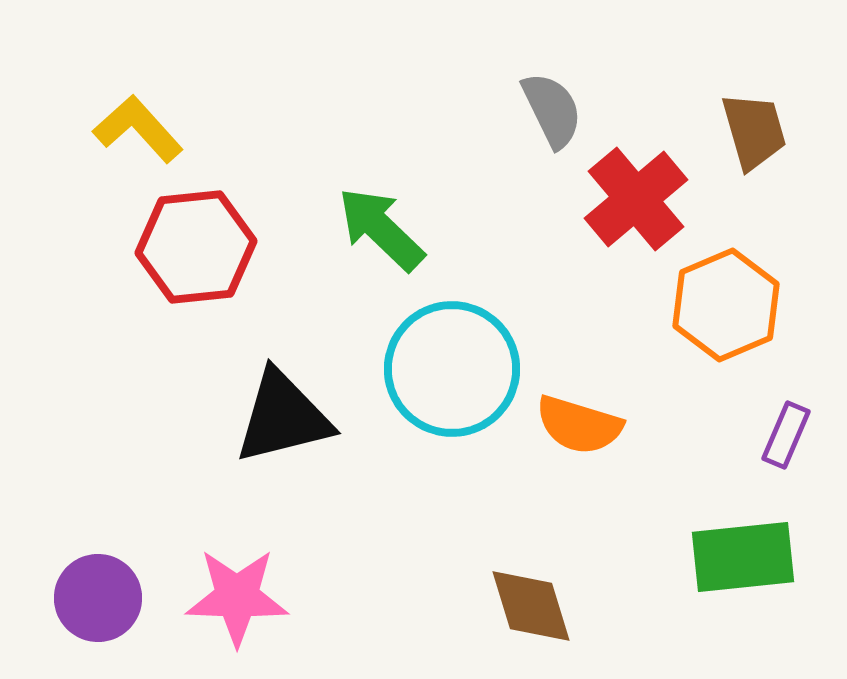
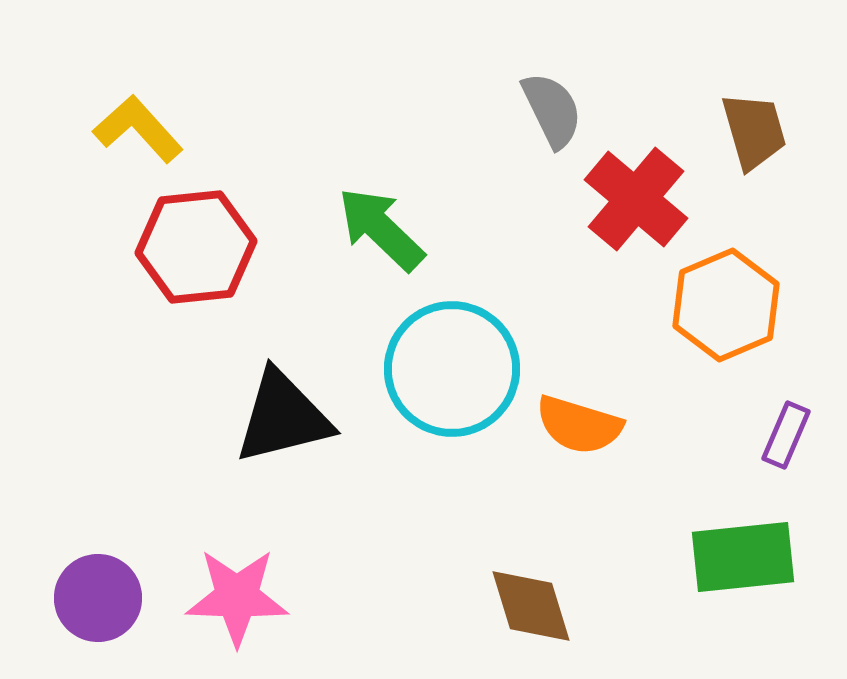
red cross: rotated 10 degrees counterclockwise
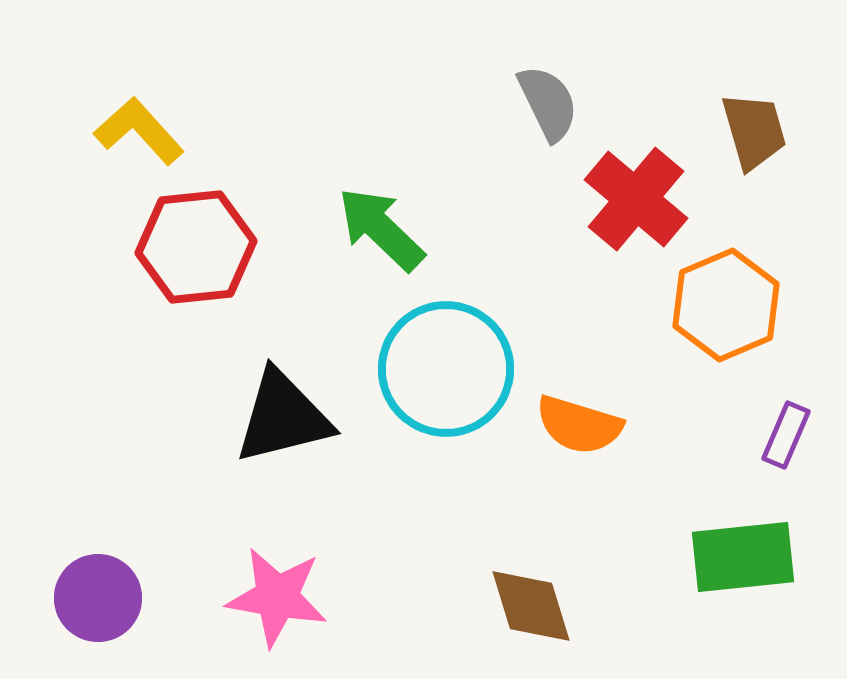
gray semicircle: moved 4 px left, 7 px up
yellow L-shape: moved 1 px right, 2 px down
cyan circle: moved 6 px left
pink star: moved 40 px right; rotated 8 degrees clockwise
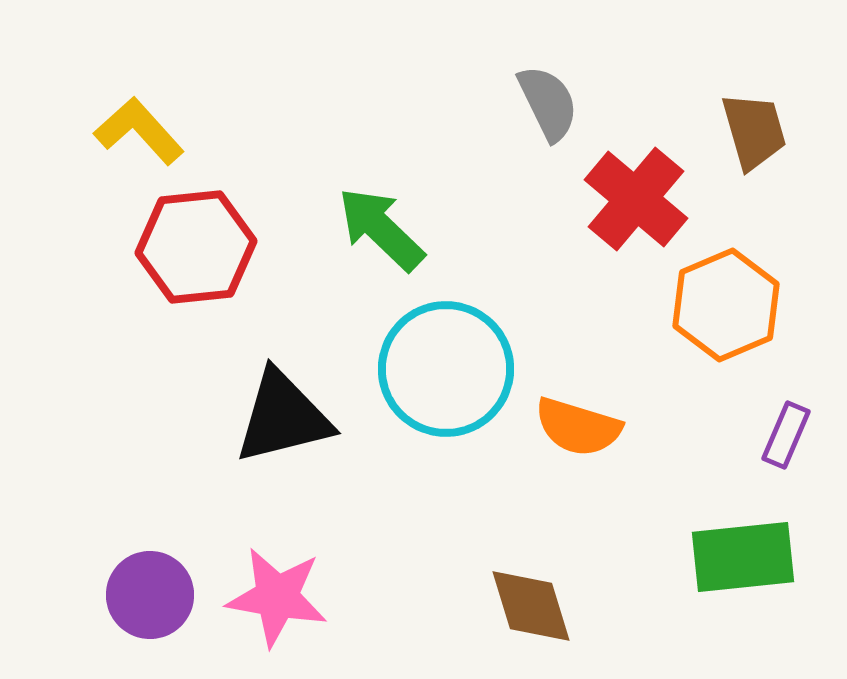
orange semicircle: moved 1 px left, 2 px down
purple circle: moved 52 px right, 3 px up
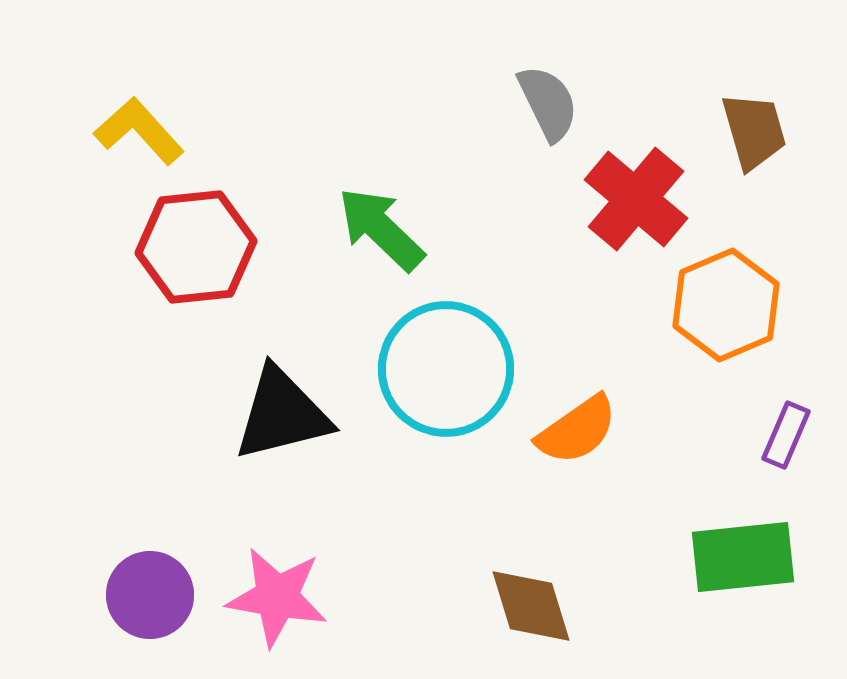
black triangle: moved 1 px left, 3 px up
orange semicircle: moved 1 px left, 3 px down; rotated 52 degrees counterclockwise
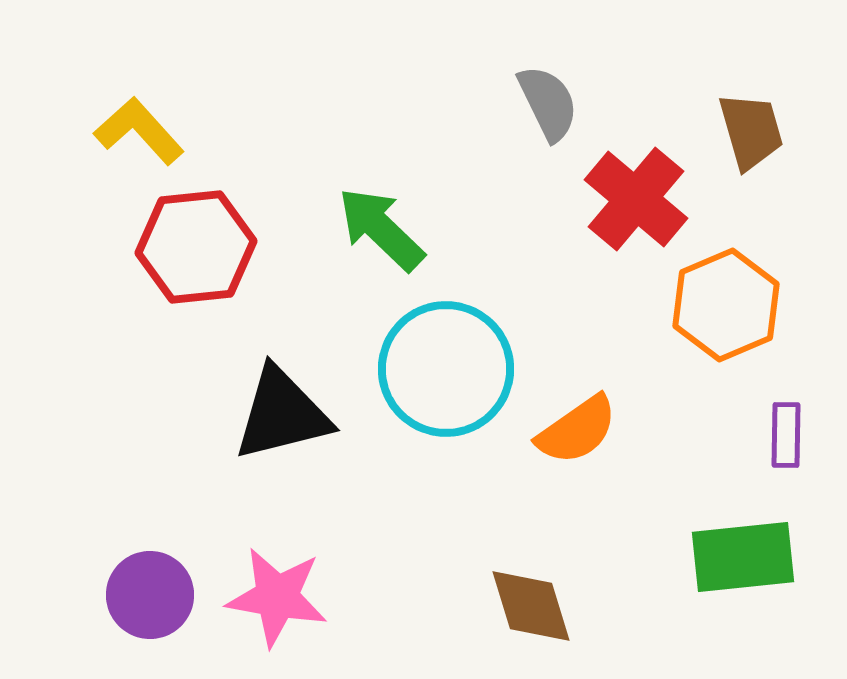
brown trapezoid: moved 3 px left
purple rectangle: rotated 22 degrees counterclockwise
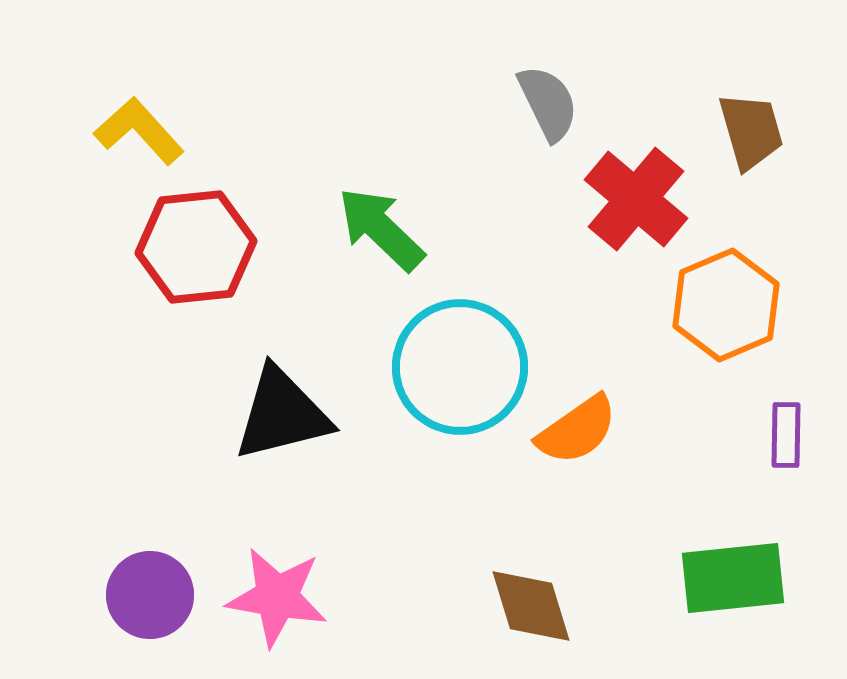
cyan circle: moved 14 px right, 2 px up
green rectangle: moved 10 px left, 21 px down
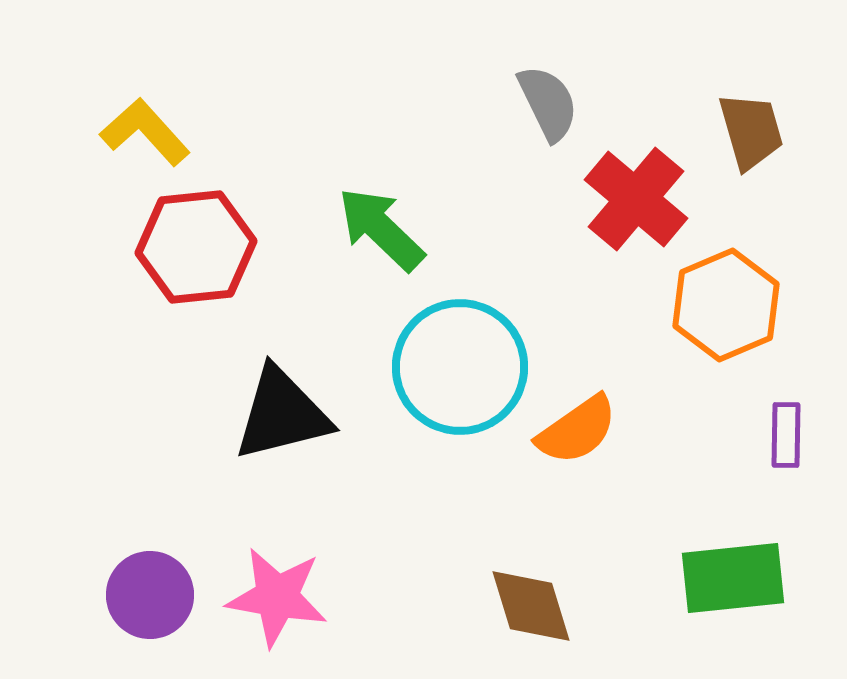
yellow L-shape: moved 6 px right, 1 px down
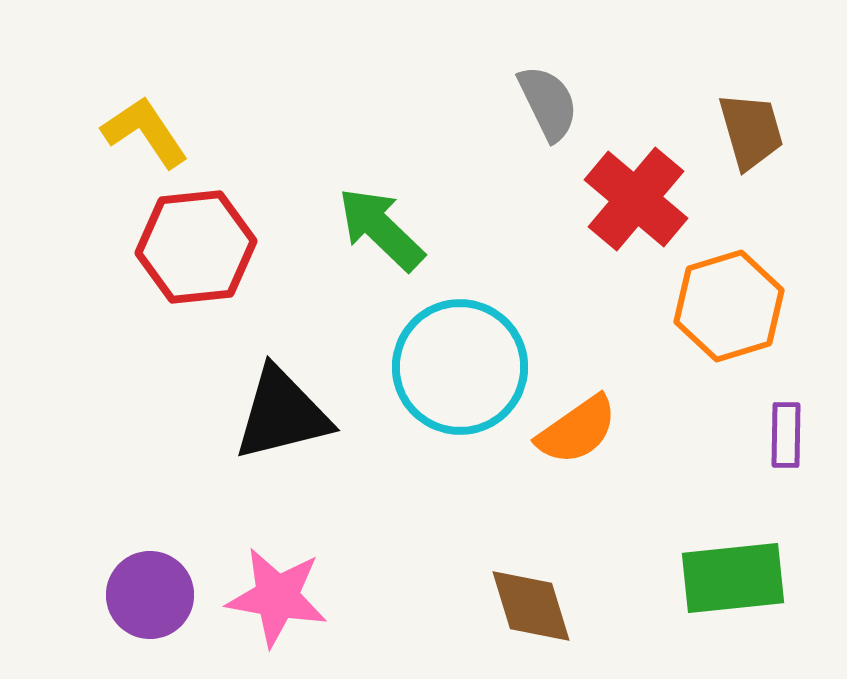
yellow L-shape: rotated 8 degrees clockwise
orange hexagon: moved 3 px right, 1 px down; rotated 6 degrees clockwise
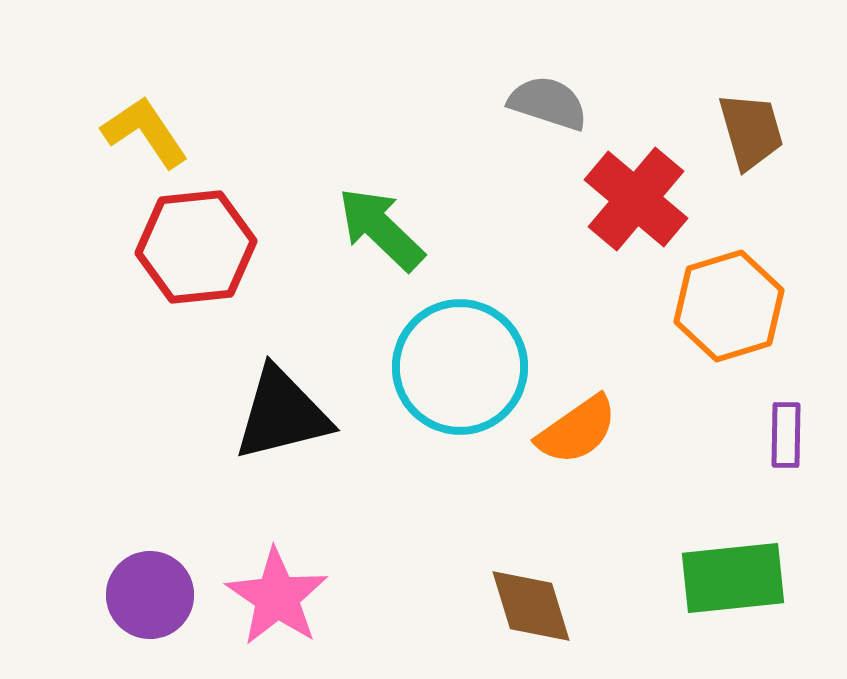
gray semicircle: rotated 46 degrees counterclockwise
pink star: rotated 24 degrees clockwise
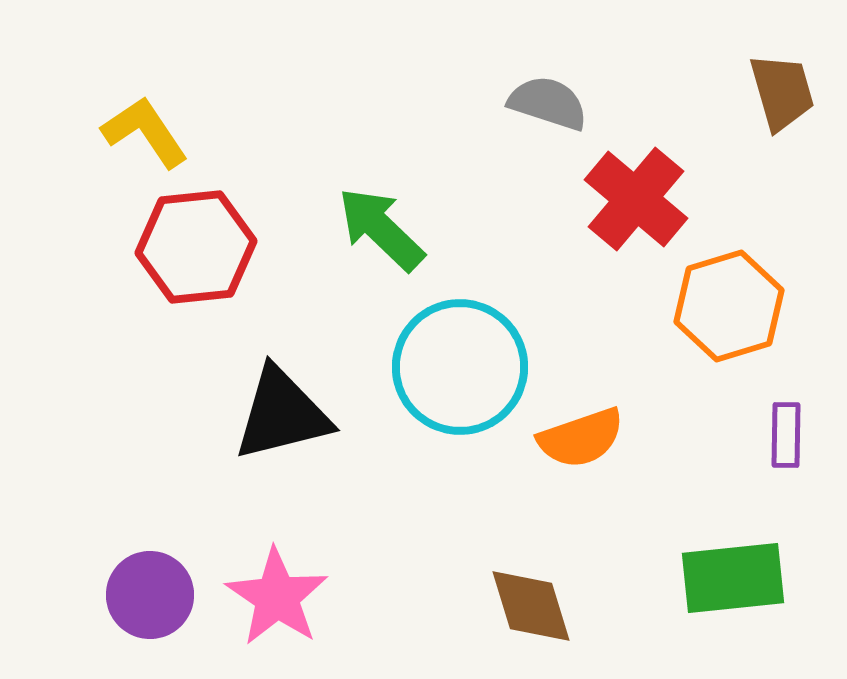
brown trapezoid: moved 31 px right, 39 px up
orange semicircle: moved 4 px right, 8 px down; rotated 16 degrees clockwise
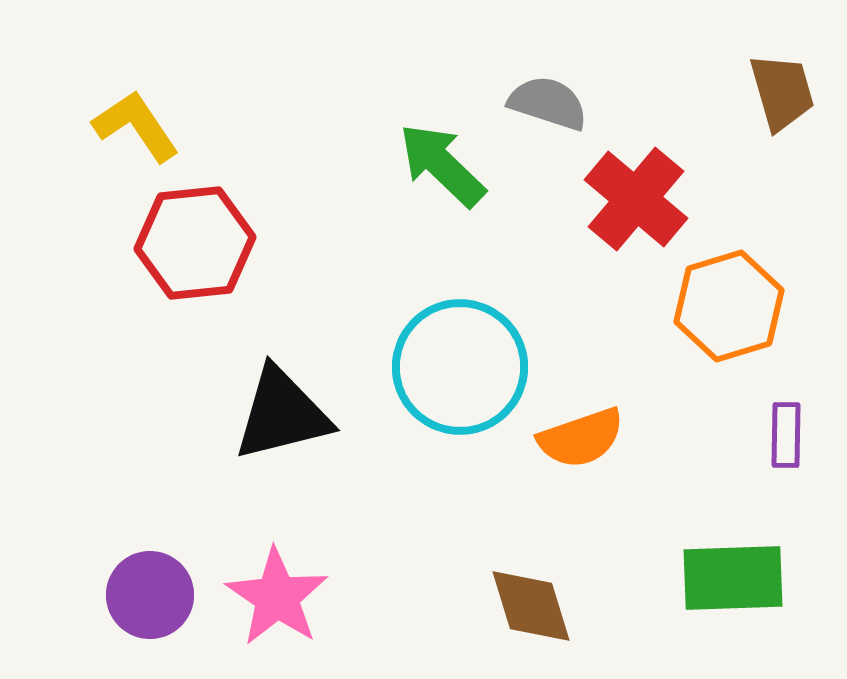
yellow L-shape: moved 9 px left, 6 px up
green arrow: moved 61 px right, 64 px up
red hexagon: moved 1 px left, 4 px up
green rectangle: rotated 4 degrees clockwise
